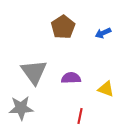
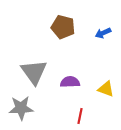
brown pentagon: rotated 25 degrees counterclockwise
purple semicircle: moved 1 px left, 4 px down
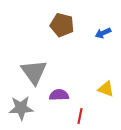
brown pentagon: moved 1 px left, 2 px up
purple semicircle: moved 11 px left, 13 px down
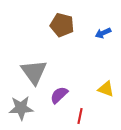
purple semicircle: rotated 42 degrees counterclockwise
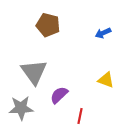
brown pentagon: moved 14 px left
yellow triangle: moved 9 px up
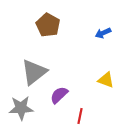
brown pentagon: rotated 15 degrees clockwise
gray triangle: rotated 28 degrees clockwise
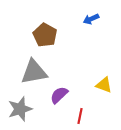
brown pentagon: moved 3 px left, 10 px down
blue arrow: moved 12 px left, 14 px up
gray triangle: rotated 28 degrees clockwise
yellow triangle: moved 2 px left, 5 px down
gray star: moved 1 px left, 1 px down; rotated 15 degrees counterclockwise
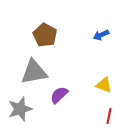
blue arrow: moved 10 px right, 16 px down
red line: moved 29 px right
